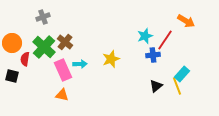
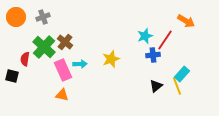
orange circle: moved 4 px right, 26 px up
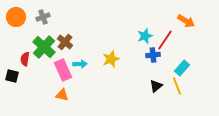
cyan rectangle: moved 6 px up
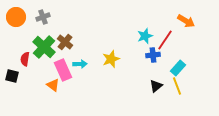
cyan rectangle: moved 4 px left
orange triangle: moved 9 px left, 10 px up; rotated 24 degrees clockwise
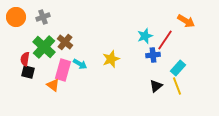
cyan arrow: rotated 32 degrees clockwise
pink rectangle: rotated 40 degrees clockwise
black square: moved 16 px right, 4 px up
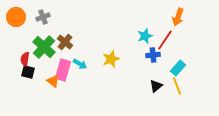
orange arrow: moved 8 px left, 4 px up; rotated 78 degrees clockwise
orange triangle: moved 4 px up
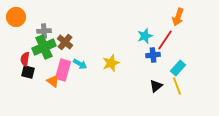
gray cross: moved 1 px right, 14 px down; rotated 16 degrees clockwise
green cross: rotated 25 degrees clockwise
yellow star: moved 4 px down
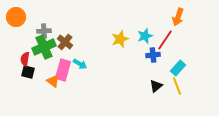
yellow star: moved 9 px right, 24 px up
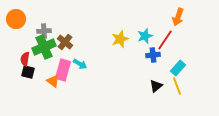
orange circle: moved 2 px down
